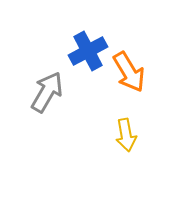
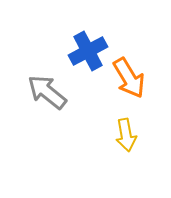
orange arrow: moved 6 px down
gray arrow: rotated 81 degrees counterclockwise
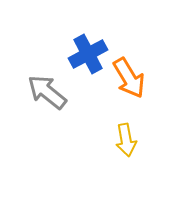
blue cross: moved 3 px down
yellow arrow: moved 5 px down
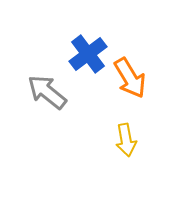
blue cross: rotated 9 degrees counterclockwise
orange arrow: moved 1 px right
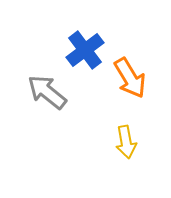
blue cross: moved 3 px left, 4 px up
yellow arrow: moved 2 px down
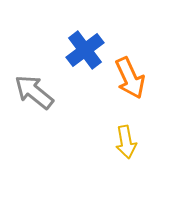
orange arrow: rotated 6 degrees clockwise
gray arrow: moved 13 px left
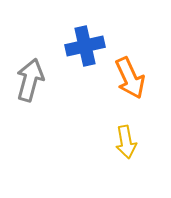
blue cross: moved 4 px up; rotated 24 degrees clockwise
gray arrow: moved 4 px left, 12 px up; rotated 66 degrees clockwise
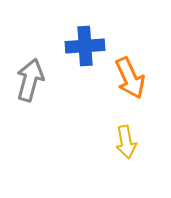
blue cross: rotated 9 degrees clockwise
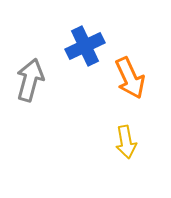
blue cross: rotated 21 degrees counterclockwise
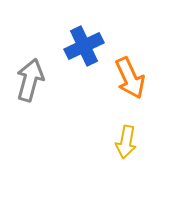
blue cross: moved 1 px left
yellow arrow: rotated 20 degrees clockwise
